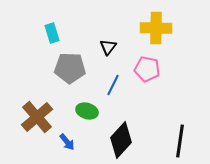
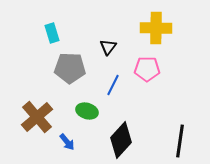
pink pentagon: rotated 10 degrees counterclockwise
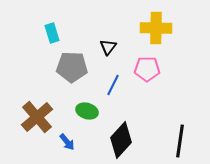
gray pentagon: moved 2 px right, 1 px up
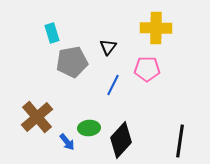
gray pentagon: moved 5 px up; rotated 12 degrees counterclockwise
green ellipse: moved 2 px right, 17 px down; rotated 20 degrees counterclockwise
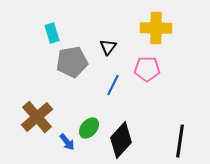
green ellipse: rotated 45 degrees counterclockwise
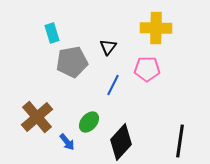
green ellipse: moved 6 px up
black diamond: moved 2 px down
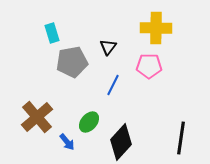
pink pentagon: moved 2 px right, 3 px up
black line: moved 1 px right, 3 px up
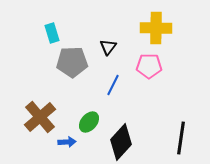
gray pentagon: rotated 8 degrees clockwise
brown cross: moved 3 px right
blue arrow: rotated 54 degrees counterclockwise
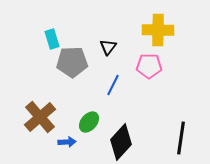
yellow cross: moved 2 px right, 2 px down
cyan rectangle: moved 6 px down
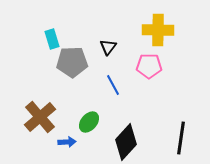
blue line: rotated 55 degrees counterclockwise
black diamond: moved 5 px right
